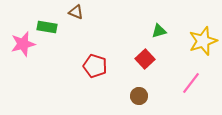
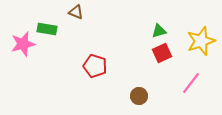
green rectangle: moved 2 px down
yellow star: moved 2 px left
red square: moved 17 px right, 6 px up; rotated 18 degrees clockwise
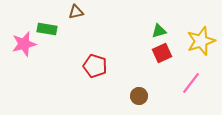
brown triangle: rotated 35 degrees counterclockwise
pink star: moved 1 px right
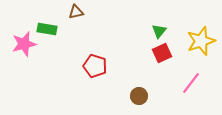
green triangle: rotated 35 degrees counterclockwise
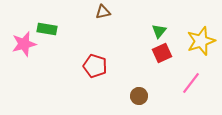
brown triangle: moved 27 px right
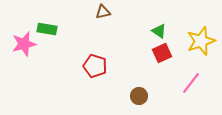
green triangle: rotated 35 degrees counterclockwise
